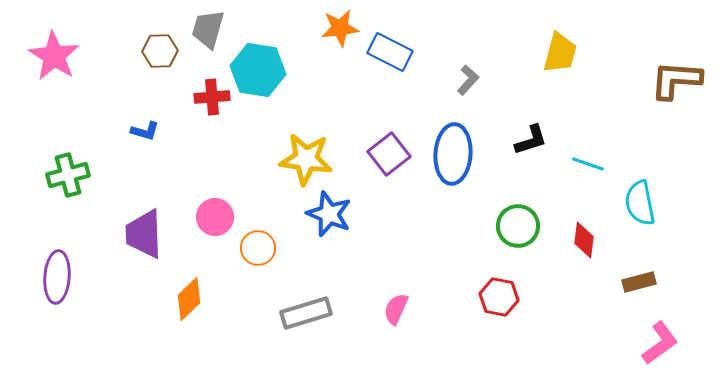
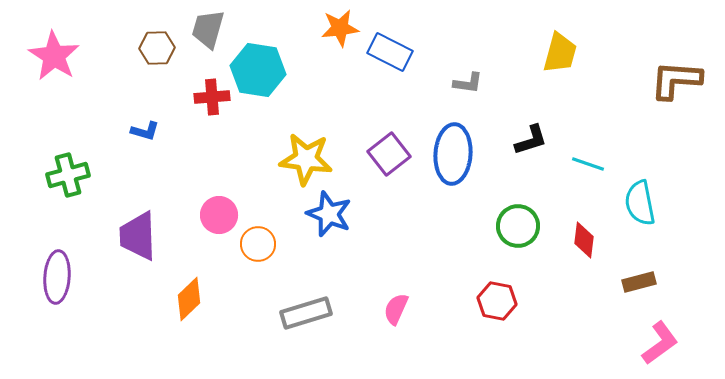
brown hexagon: moved 3 px left, 3 px up
gray L-shape: moved 3 px down; rotated 56 degrees clockwise
pink circle: moved 4 px right, 2 px up
purple trapezoid: moved 6 px left, 2 px down
orange circle: moved 4 px up
red hexagon: moved 2 px left, 4 px down
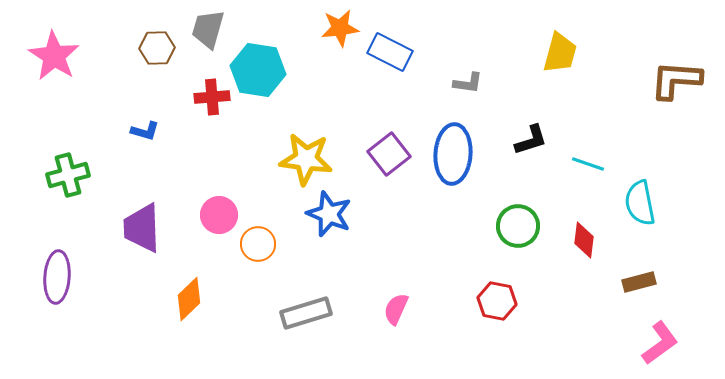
purple trapezoid: moved 4 px right, 8 px up
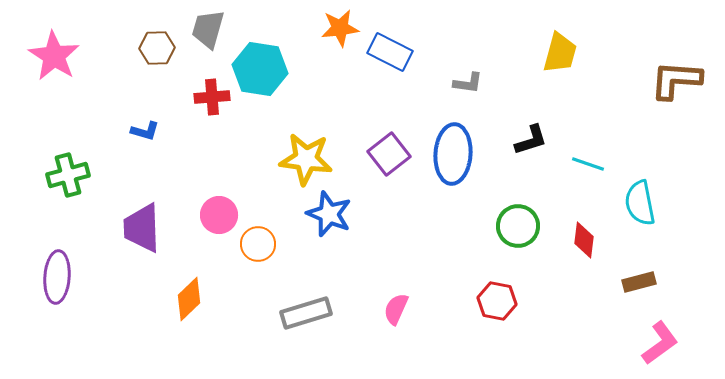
cyan hexagon: moved 2 px right, 1 px up
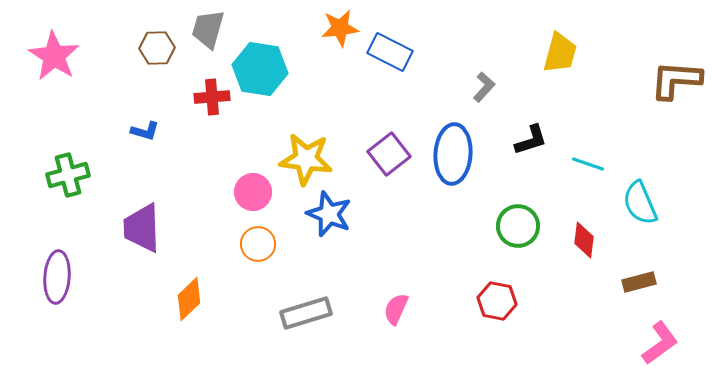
gray L-shape: moved 16 px right, 4 px down; rotated 56 degrees counterclockwise
cyan semicircle: rotated 12 degrees counterclockwise
pink circle: moved 34 px right, 23 px up
